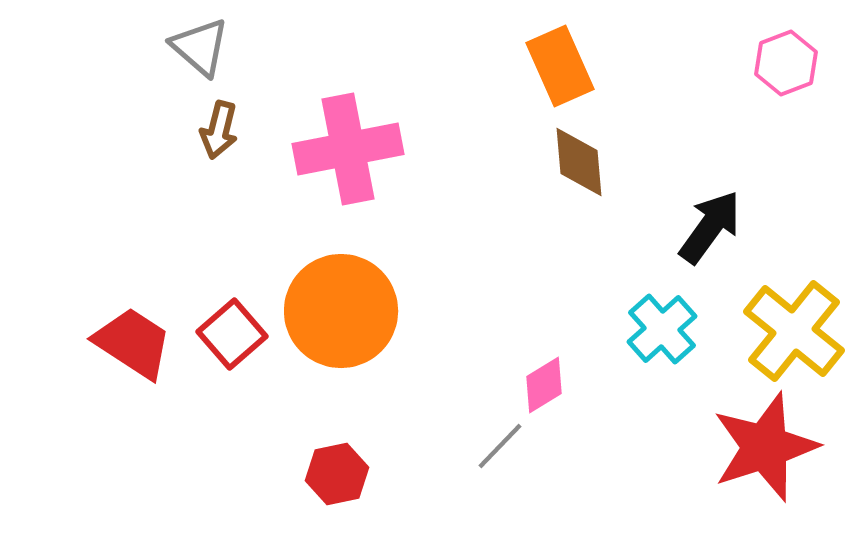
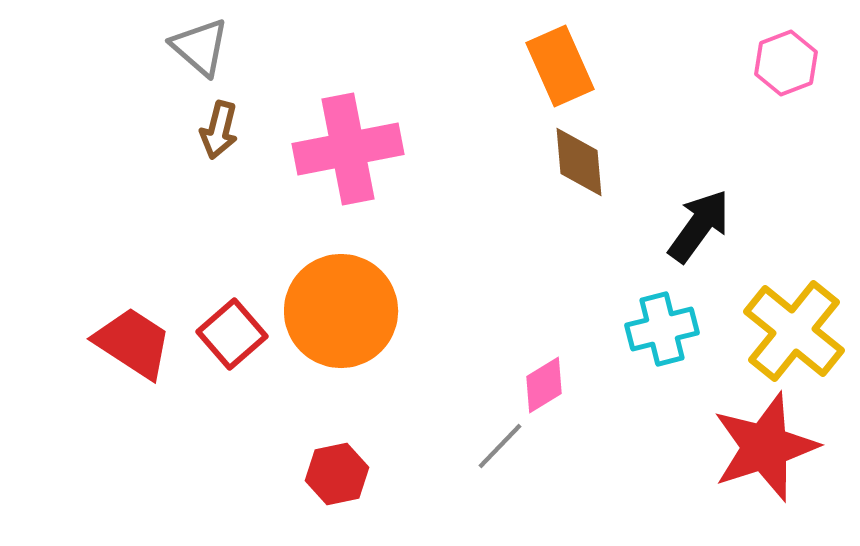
black arrow: moved 11 px left, 1 px up
cyan cross: rotated 28 degrees clockwise
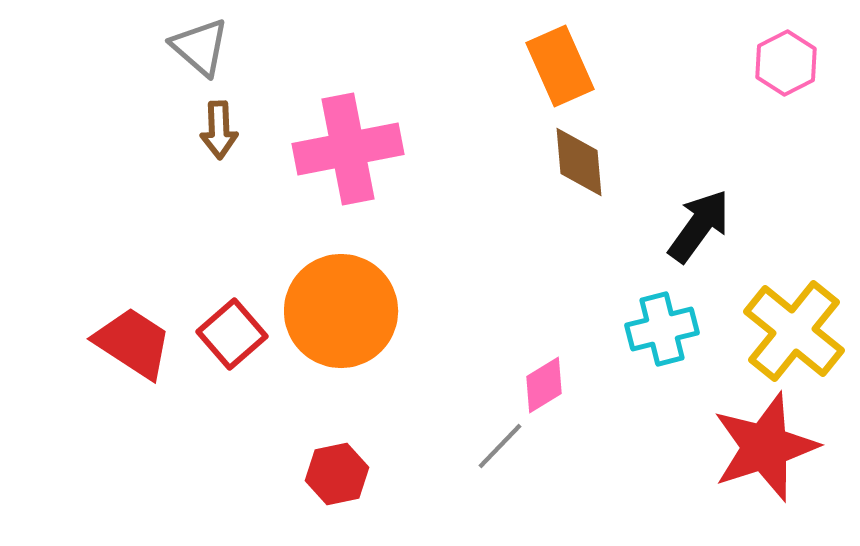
pink hexagon: rotated 6 degrees counterclockwise
brown arrow: rotated 16 degrees counterclockwise
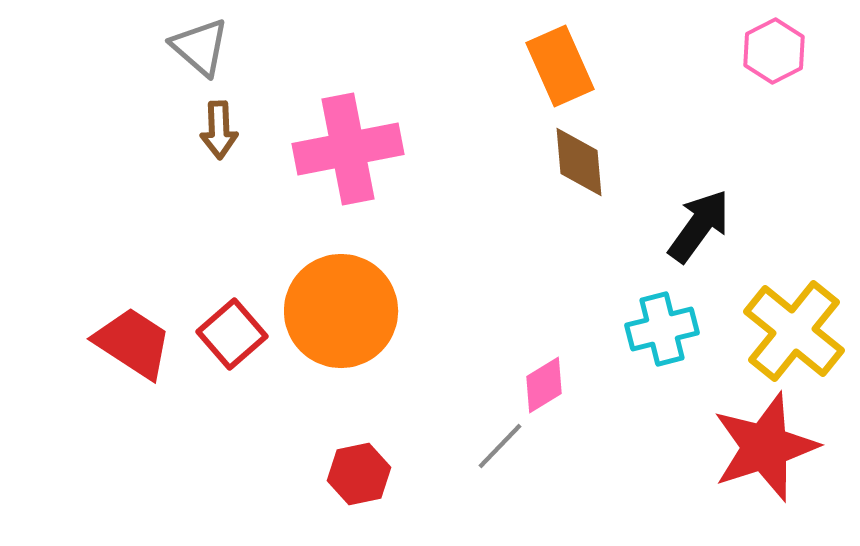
pink hexagon: moved 12 px left, 12 px up
red hexagon: moved 22 px right
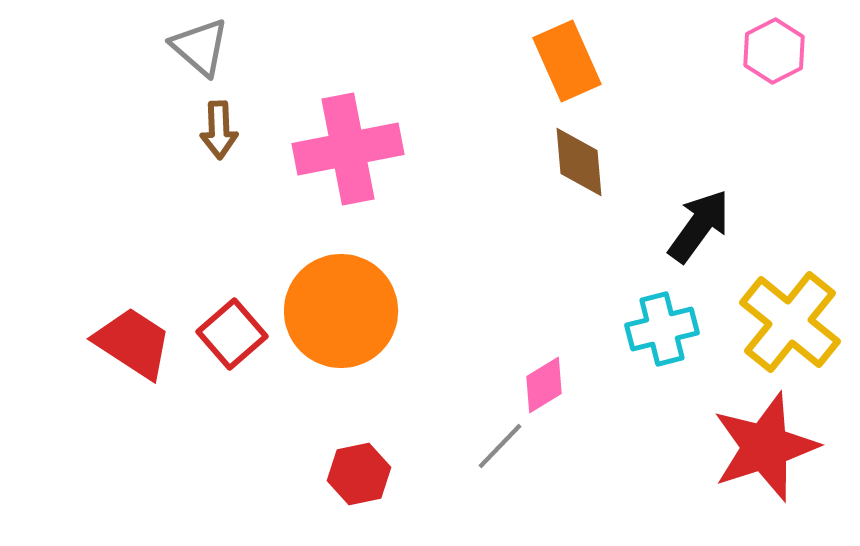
orange rectangle: moved 7 px right, 5 px up
yellow cross: moved 4 px left, 9 px up
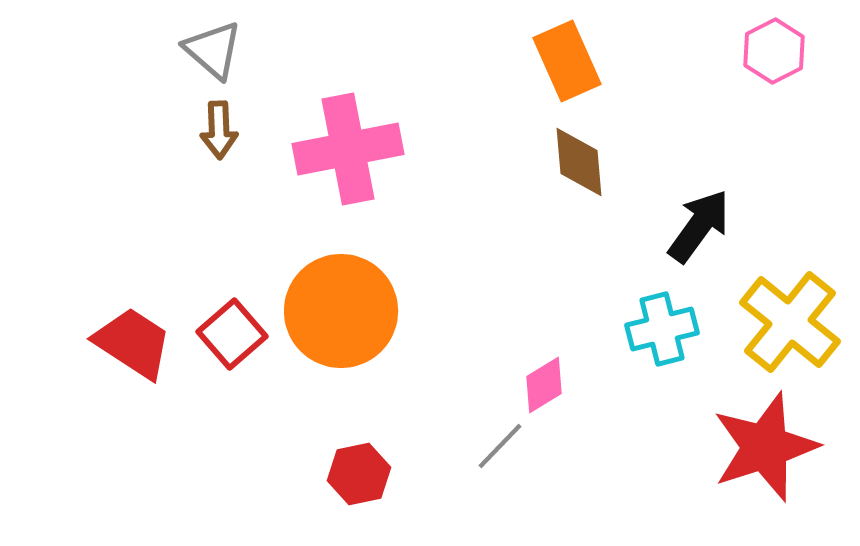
gray triangle: moved 13 px right, 3 px down
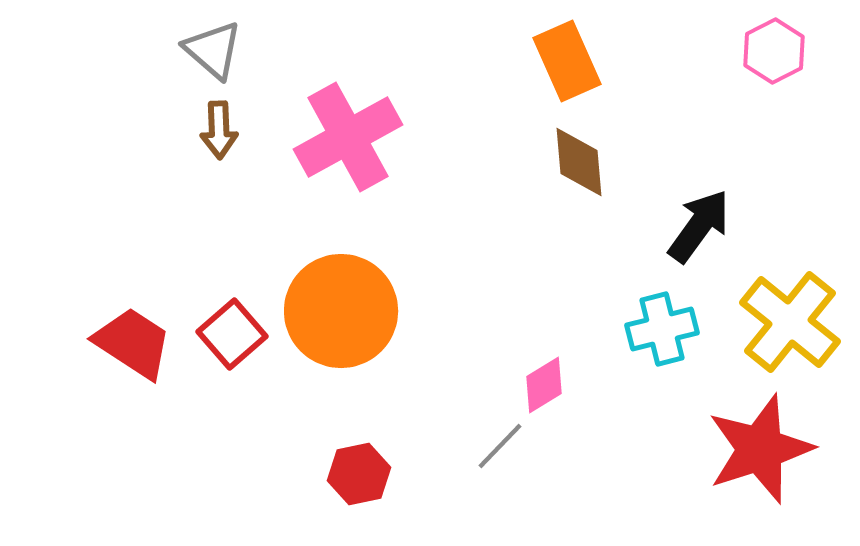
pink cross: moved 12 px up; rotated 18 degrees counterclockwise
red star: moved 5 px left, 2 px down
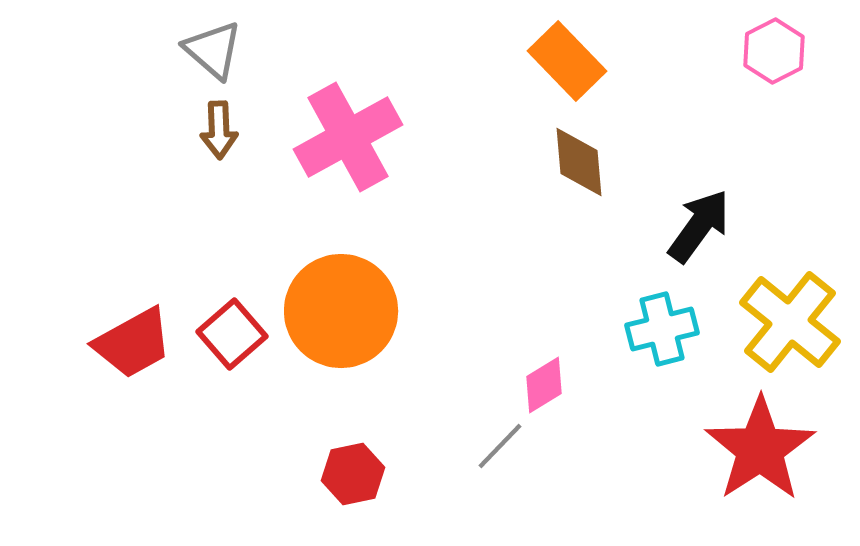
orange rectangle: rotated 20 degrees counterclockwise
red trapezoid: rotated 118 degrees clockwise
red star: rotated 15 degrees counterclockwise
red hexagon: moved 6 px left
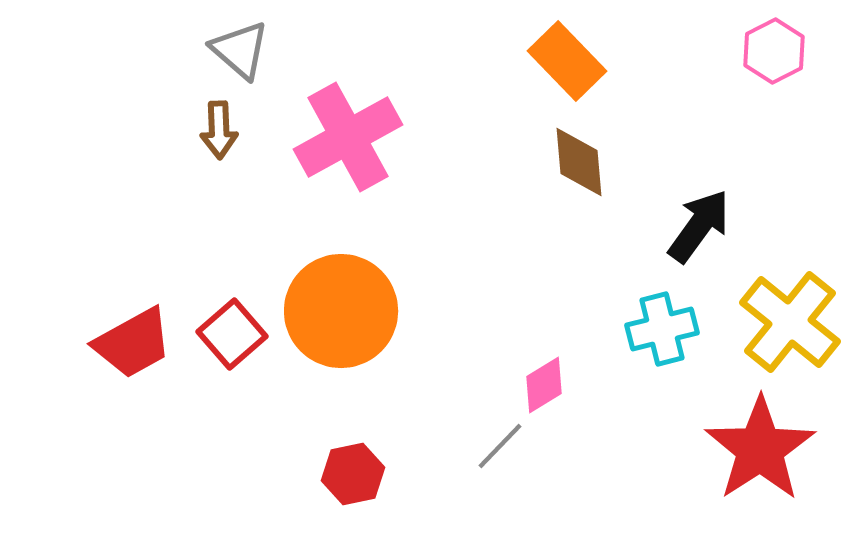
gray triangle: moved 27 px right
